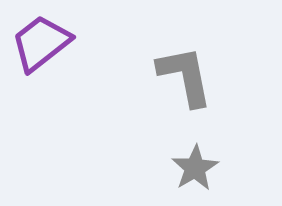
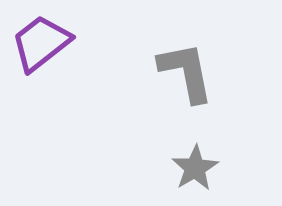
gray L-shape: moved 1 px right, 4 px up
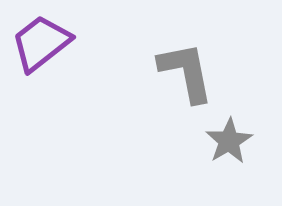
gray star: moved 34 px right, 27 px up
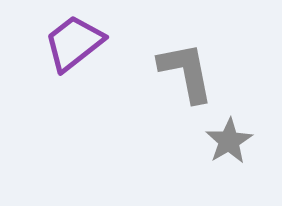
purple trapezoid: moved 33 px right
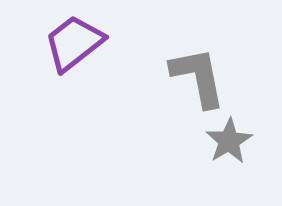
gray L-shape: moved 12 px right, 5 px down
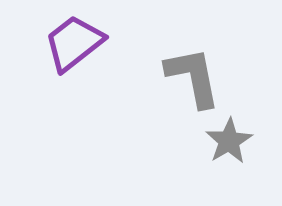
gray L-shape: moved 5 px left
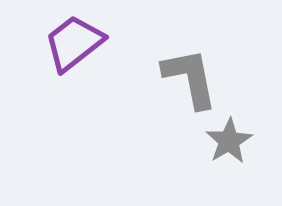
gray L-shape: moved 3 px left, 1 px down
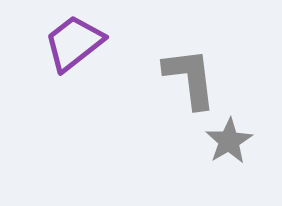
gray L-shape: rotated 4 degrees clockwise
